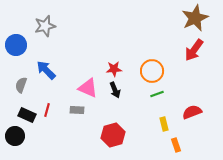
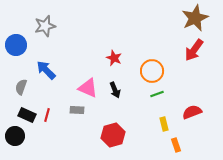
red star: moved 11 px up; rotated 28 degrees clockwise
gray semicircle: moved 2 px down
red line: moved 5 px down
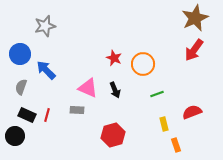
blue circle: moved 4 px right, 9 px down
orange circle: moved 9 px left, 7 px up
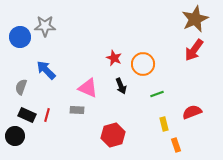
brown star: moved 1 px down
gray star: rotated 15 degrees clockwise
blue circle: moved 17 px up
black arrow: moved 6 px right, 4 px up
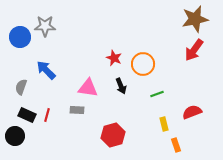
brown star: rotated 12 degrees clockwise
pink triangle: rotated 15 degrees counterclockwise
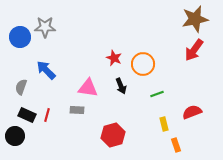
gray star: moved 1 px down
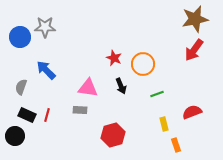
gray rectangle: moved 3 px right
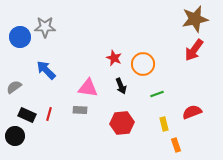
gray semicircle: moved 7 px left; rotated 35 degrees clockwise
red line: moved 2 px right, 1 px up
red hexagon: moved 9 px right, 12 px up; rotated 10 degrees clockwise
